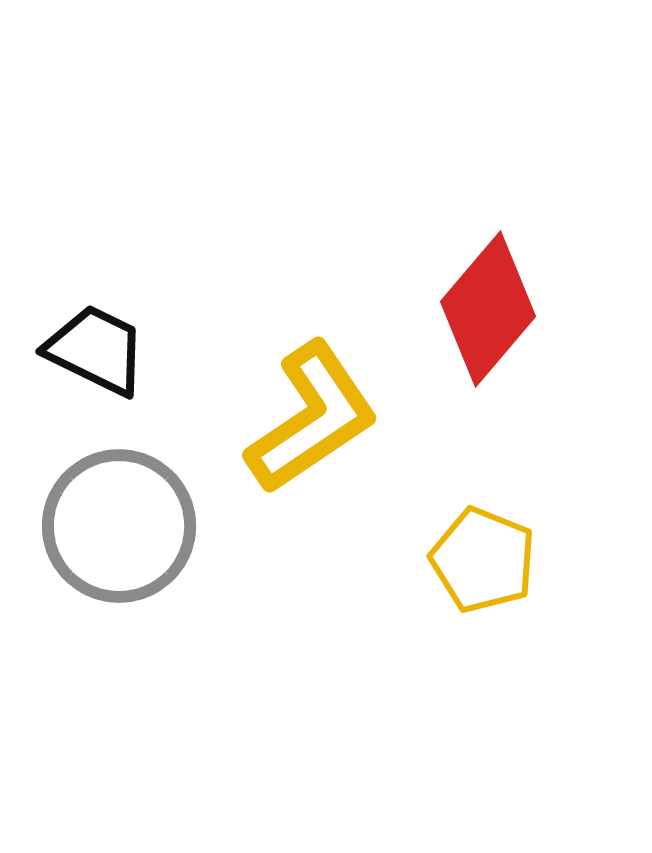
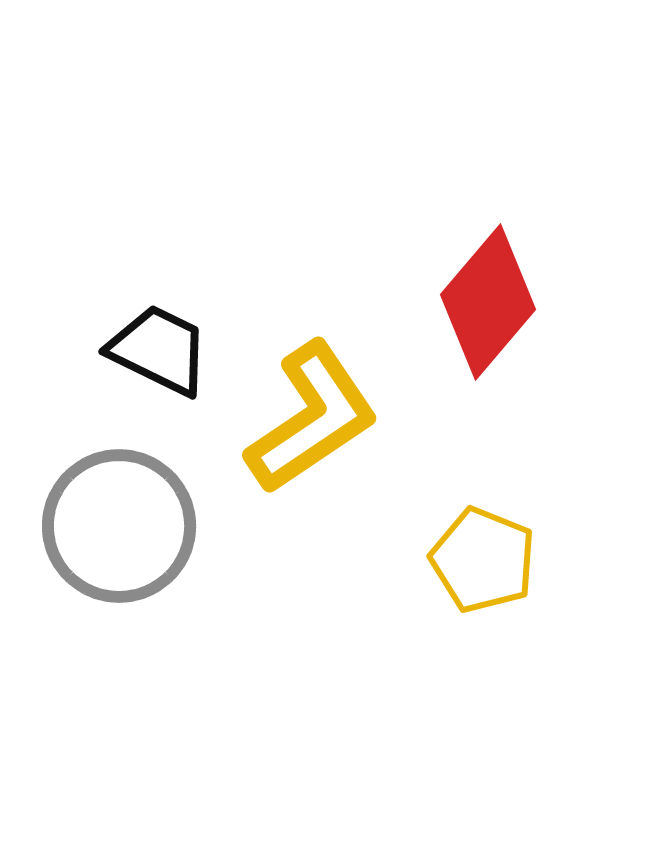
red diamond: moved 7 px up
black trapezoid: moved 63 px right
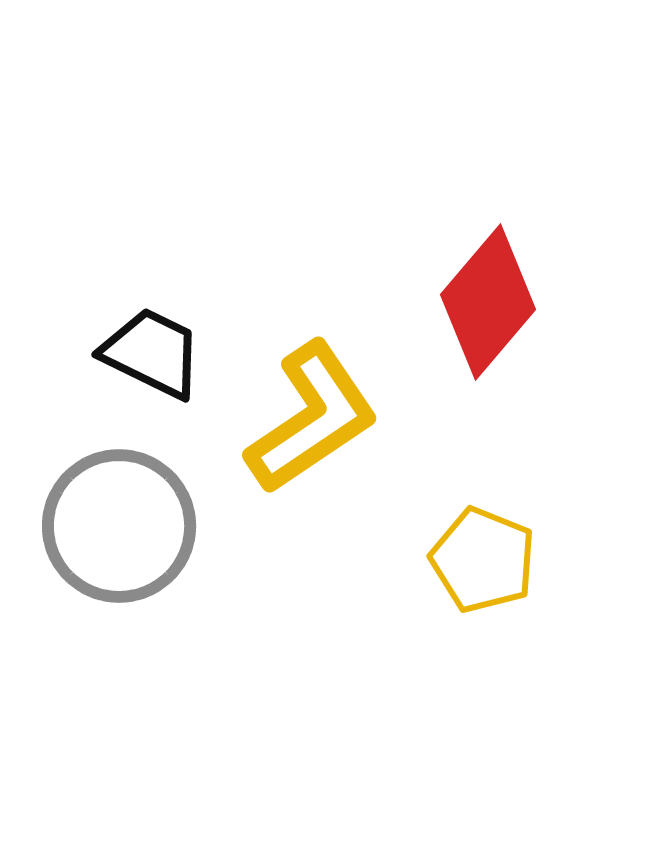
black trapezoid: moved 7 px left, 3 px down
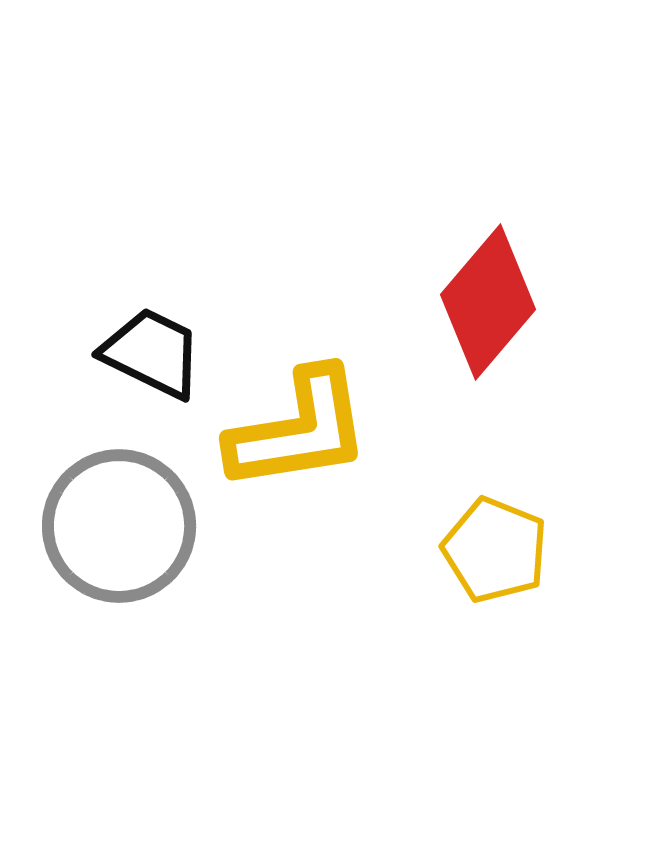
yellow L-shape: moved 13 px left, 12 px down; rotated 25 degrees clockwise
yellow pentagon: moved 12 px right, 10 px up
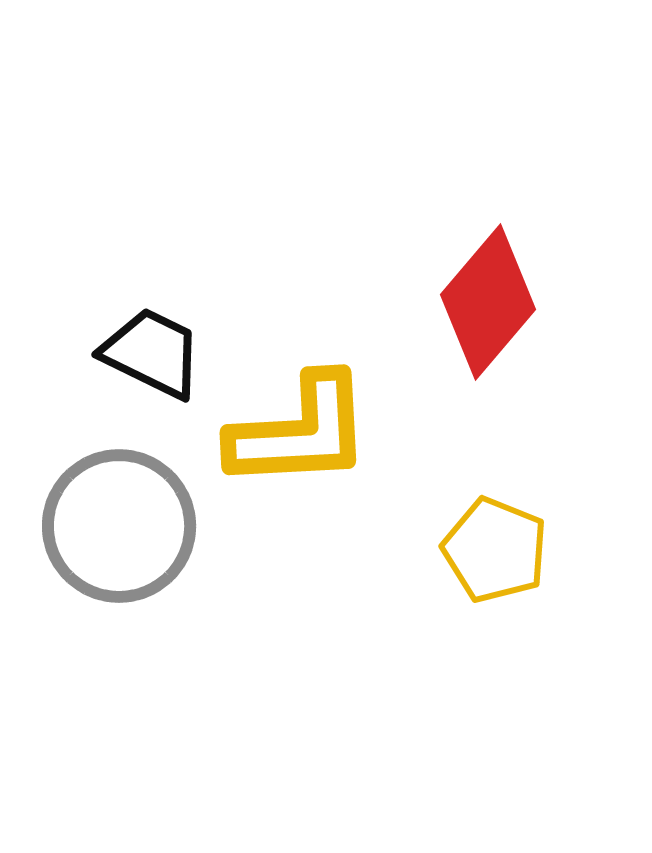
yellow L-shape: moved 1 px right, 2 px down; rotated 6 degrees clockwise
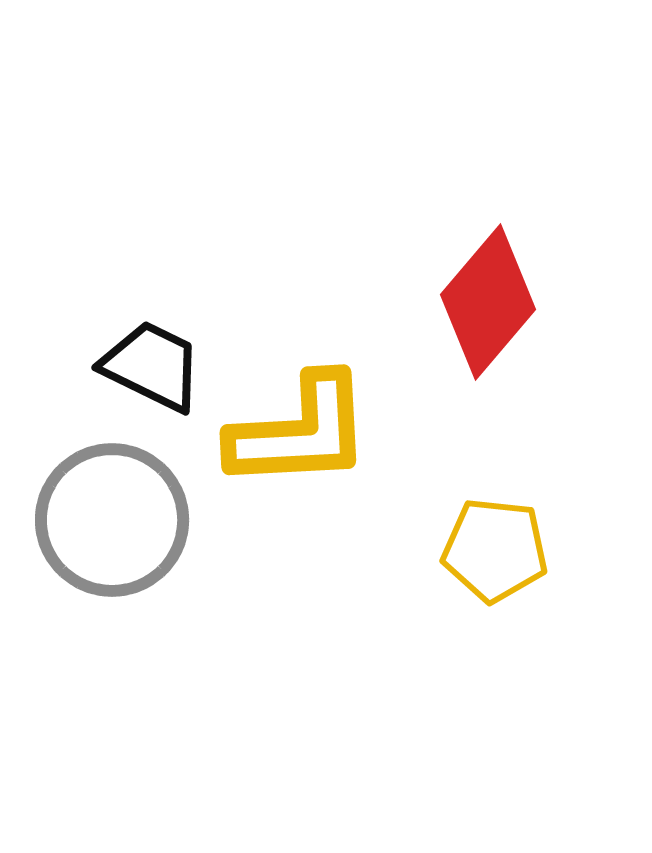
black trapezoid: moved 13 px down
gray circle: moved 7 px left, 6 px up
yellow pentagon: rotated 16 degrees counterclockwise
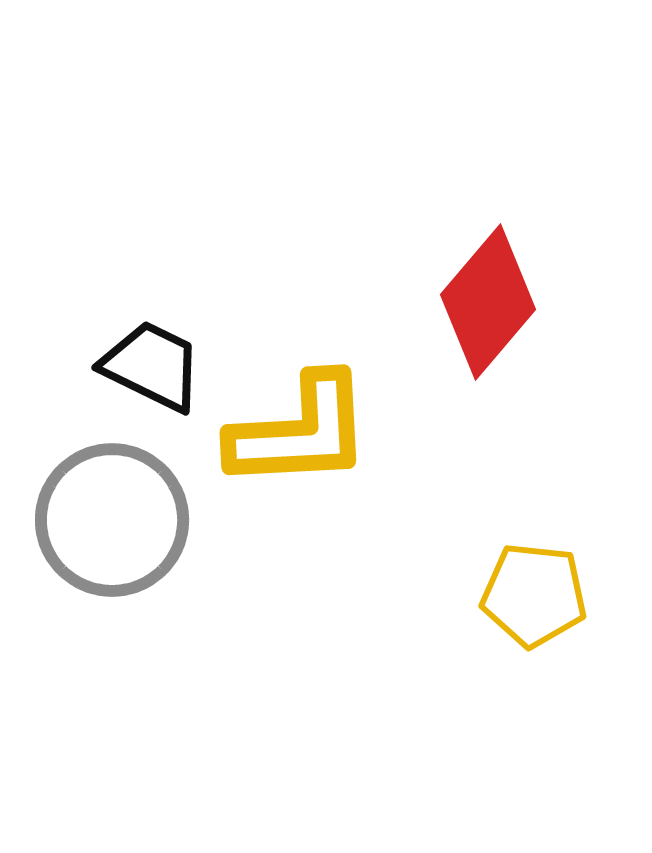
yellow pentagon: moved 39 px right, 45 px down
